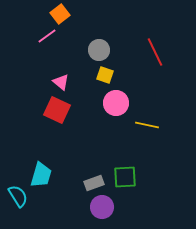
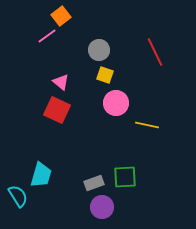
orange square: moved 1 px right, 2 px down
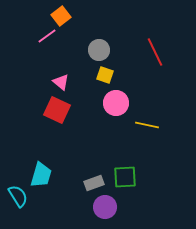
purple circle: moved 3 px right
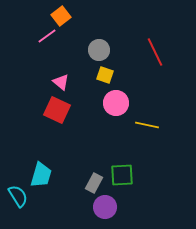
green square: moved 3 px left, 2 px up
gray rectangle: rotated 42 degrees counterclockwise
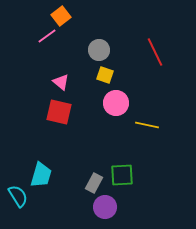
red square: moved 2 px right, 2 px down; rotated 12 degrees counterclockwise
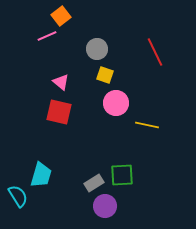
pink line: rotated 12 degrees clockwise
gray circle: moved 2 px left, 1 px up
gray rectangle: rotated 30 degrees clockwise
purple circle: moved 1 px up
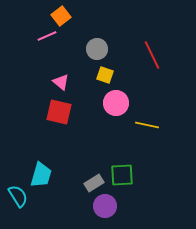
red line: moved 3 px left, 3 px down
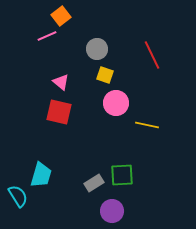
purple circle: moved 7 px right, 5 px down
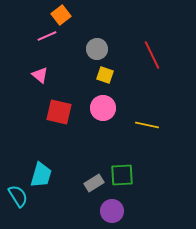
orange square: moved 1 px up
pink triangle: moved 21 px left, 7 px up
pink circle: moved 13 px left, 5 px down
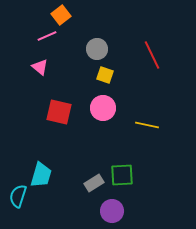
pink triangle: moved 8 px up
cyan semicircle: rotated 130 degrees counterclockwise
